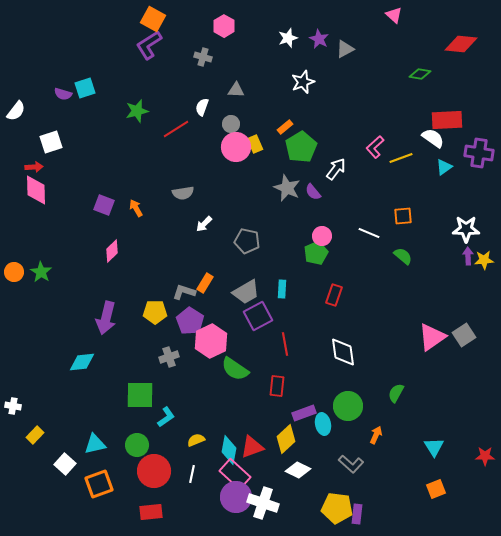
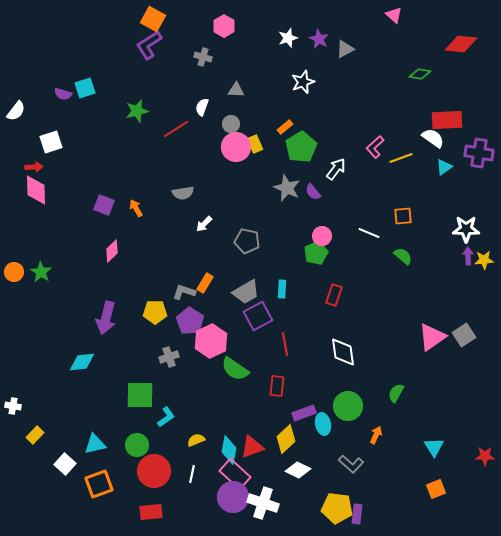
purple circle at (236, 497): moved 3 px left
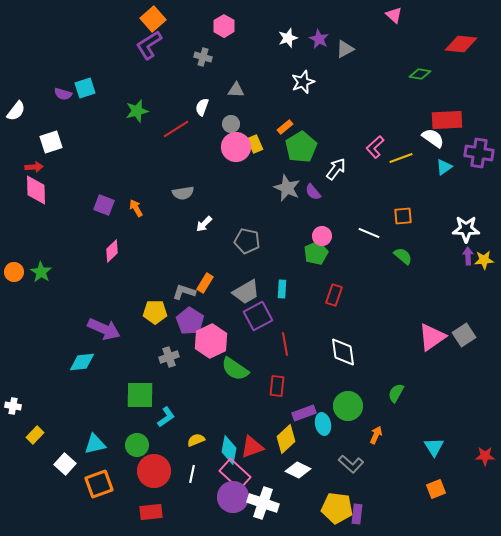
orange square at (153, 19): rotated 20 degrees clockwise
purple arrow at (106, 318): moved 2 px left, 11 px down; rotated 80 degrees counterclockwise
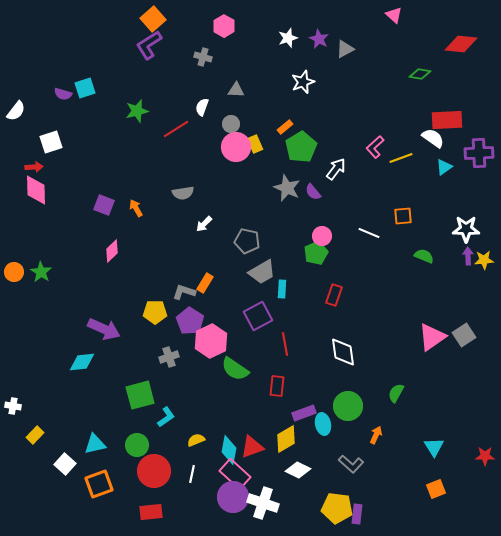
purple cross at (479, 153): rotated 12 degrees counterclockwise
green semicircle at (403, 256): moved 21 px right; rotated 18 degrees counterclockwise
gray trapezoid at (246, 292): moved 16 px right, 20 px up
green square at (140, 395): rotated 16 degrees counterclockwise
yellow diamond at (286, 439): rotated 12 degrees clockwise
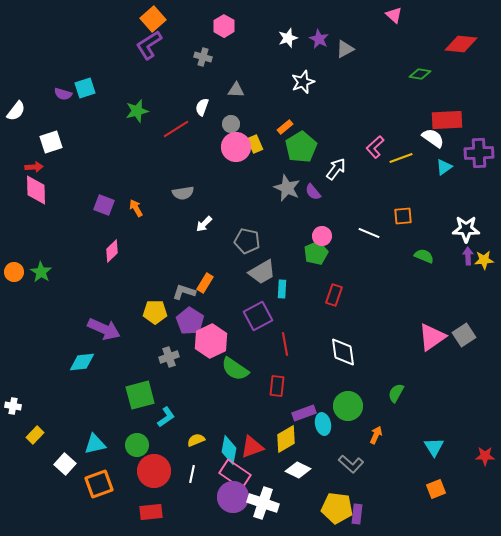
pink rectangle at (235, 474): rotated 8 degrees counterclockwise
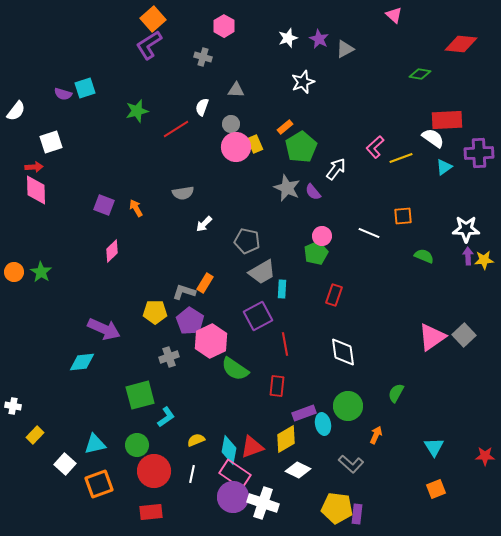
gray square at (464, 335): rotated 10 degrees counterclockwise
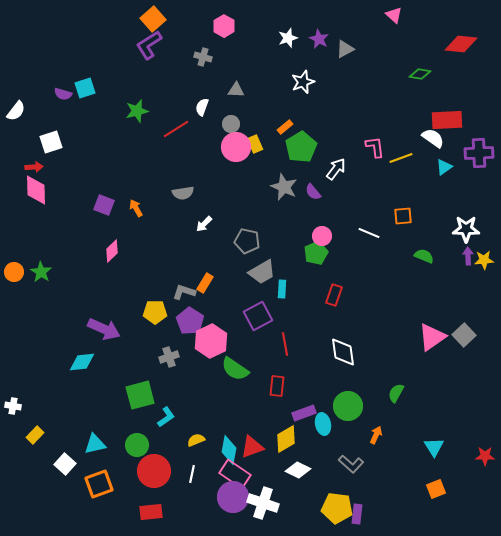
pink L-shape at (375, 147): rotated 125 degrees clockwise
gray star at (287, 188): moved 3 px left, 1 px up
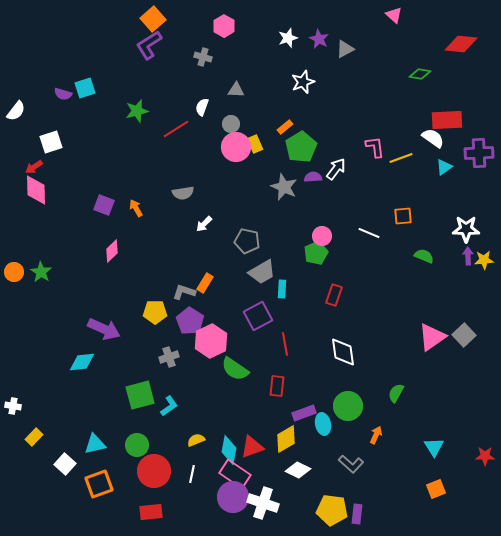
red arrow at (34, 167): rotated 150 degrees clockwise
purple semicircle at (313, 192): moved 15 px up; rotated 126 degrees clockwise
cyan L-shape at (166, 417): moved 3 px right, 11 px up
yellow rectangle at (35, 435): moved 1 px left, 2 px down
yellow pentagon at (337, 508): moved 5 px left, 2 px down
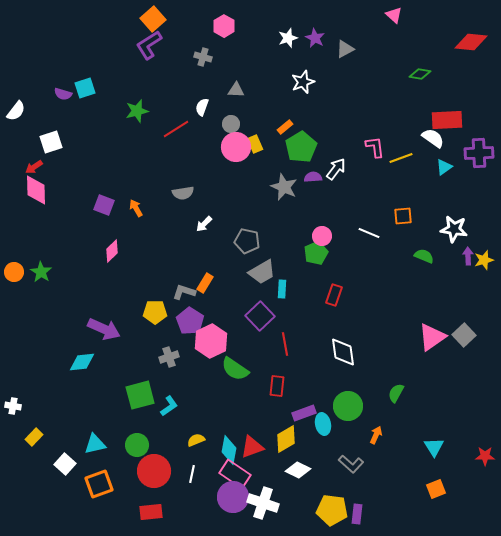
purple star at (319, 39): moved 4 px left, 1 px up
red diamond at (461, 44): moved 10 px right, 2 px up
white star at (466, 229): moved 12 px left; rotated 8 degrees clockwise
yellow star at (484, 260): rotated 12 degrees counterclockwise
purple square at (258, 316): moved 2 px right; rotated 16 degrees counterclockwise
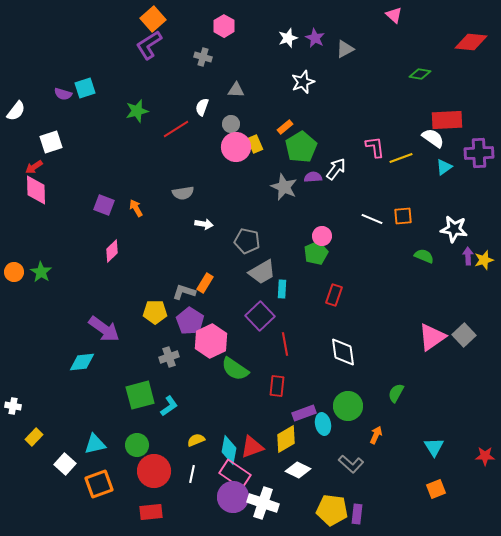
white arrow at (204, 224): rotated 126 degrees counterclockwise
white line at (369, 233): moved 3 px right, 14 px up
purple arrow at (104, 329): rotated 12 degrees clockwise
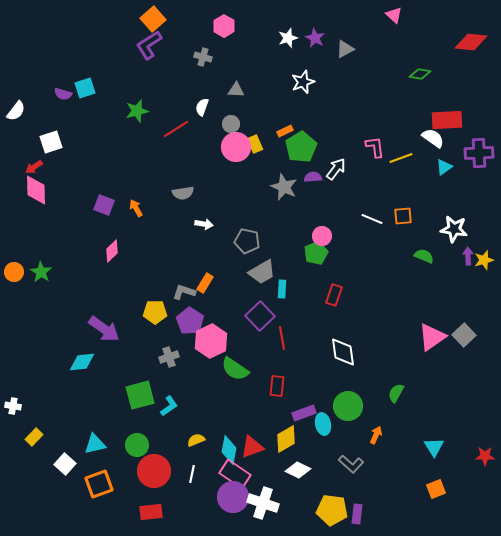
orange rectangle at (285, 127): moved 4 px down; rotated 14 degrees clockwise
red line at (285, 344): moved 3 px left, 6 px up
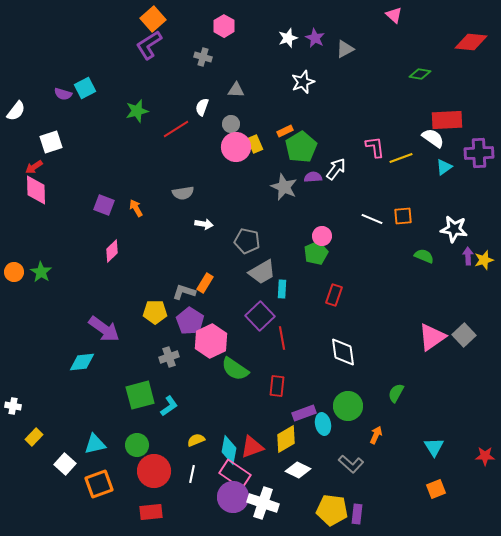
cyan square at (85, 88): rotated 10 degrees counterclockwise
